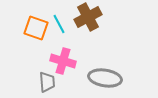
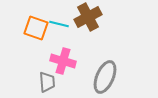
cyan line: rotated 48 degrees counterclockwise
gray ellipse: moved 1 px up; rotated 76 degrees counterclockwise
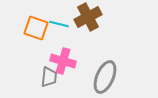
gray trapezoid: moved 2 px right, 5 px up; rotated 10 degrees clockwise
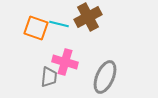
pink cross: moved 2 px right, 1 px down
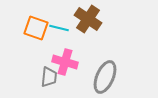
brown cross: moved 2 px down; rotated 28 degrees counterclockwise
cyan line: moved 4 px down
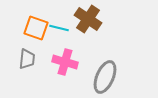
gray trapezoid: moved 22 px left, 18 px up
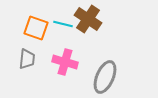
cyan line: moved 4 px right, 4 px up
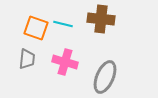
brown cross: moved 13 px right; rotated 28 degrees counterclockwise
